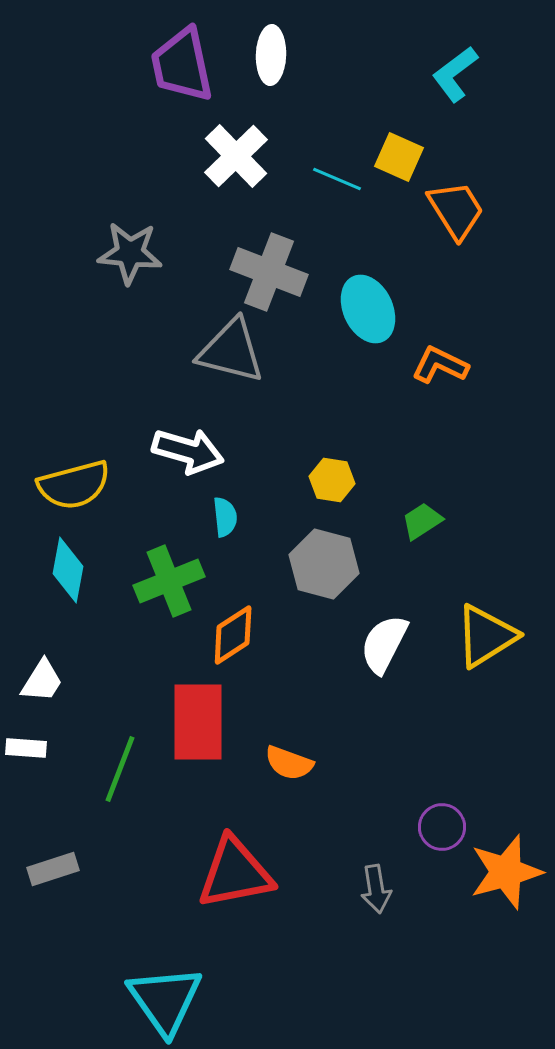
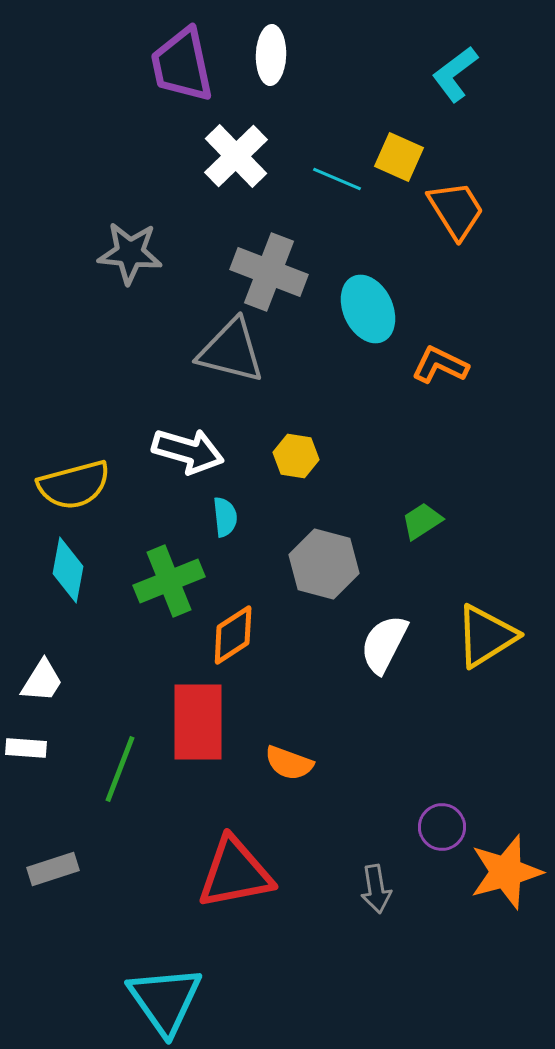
yellow hexagon: moved 36 px left, 24 px up
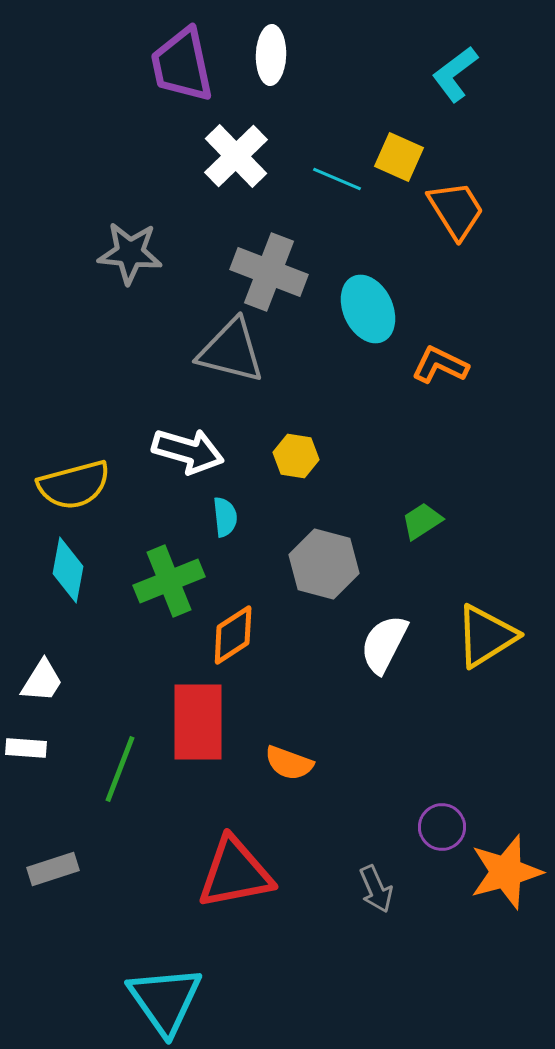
gray arrow: rotated 15 degrees counterclockwise
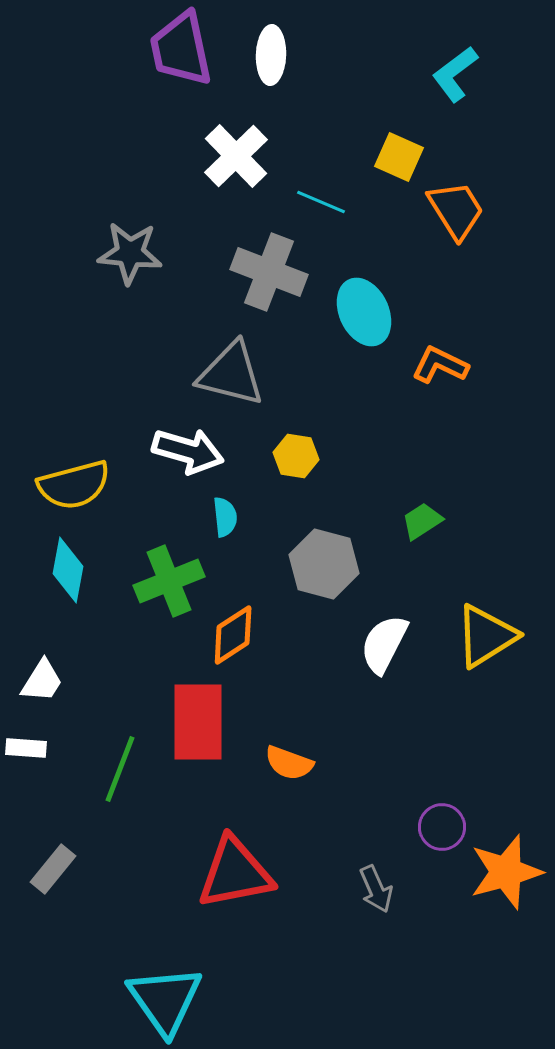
purple trapezoid: moved 1 px left, 16 px up
cyan line: moved 16 px left, 23 px down
cyan ellipse: moved 4 px left, 3 px down
gray triangle: moved 23 px down
gray rectangle: rotated 33 degrees counterclockwise
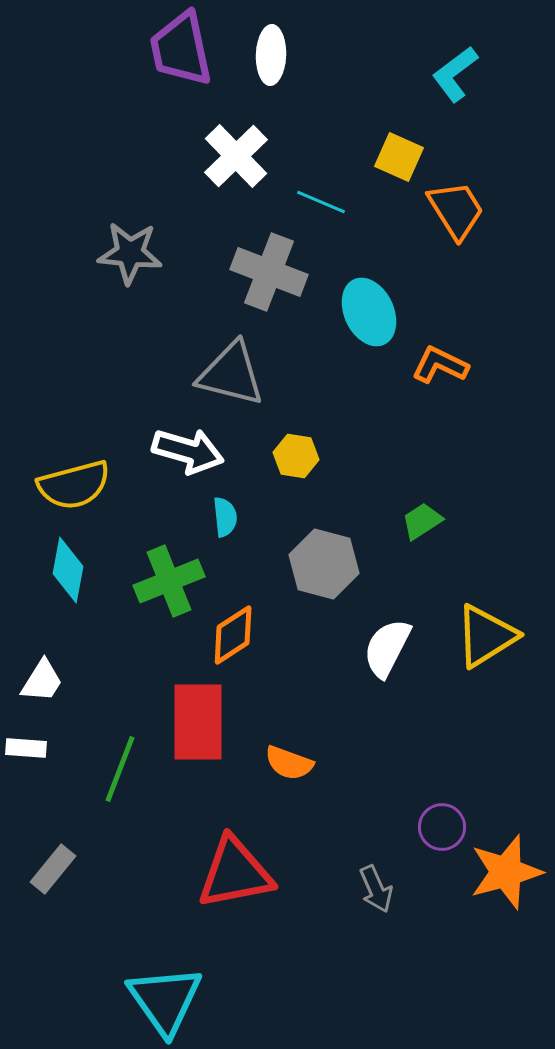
cyan ellipse: moved 5 px right
white semicircle: moved 3 px right, 4 px down
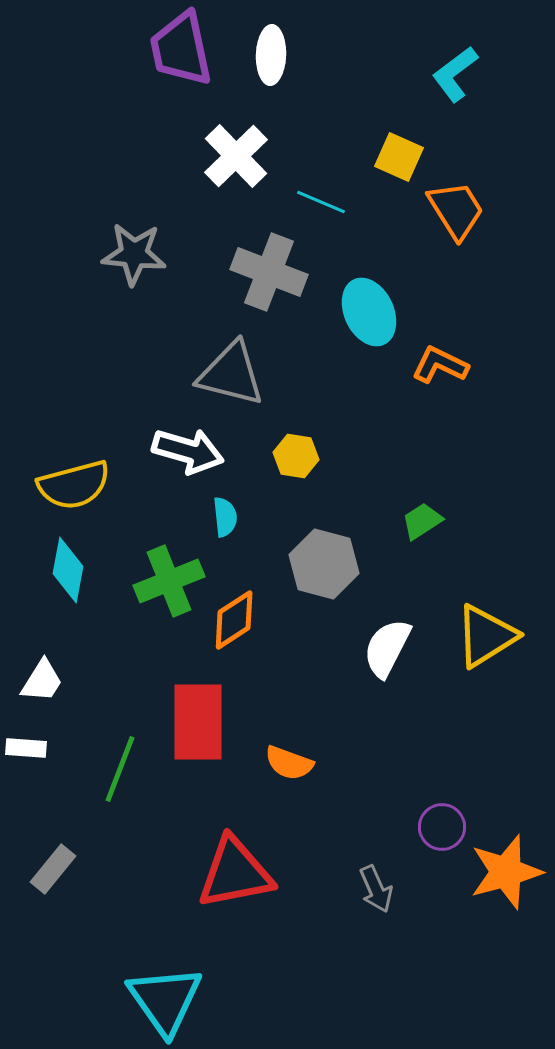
gray star: moved 4 px right, 1 px down
orange diamond: moved 1 px right, 15 px up
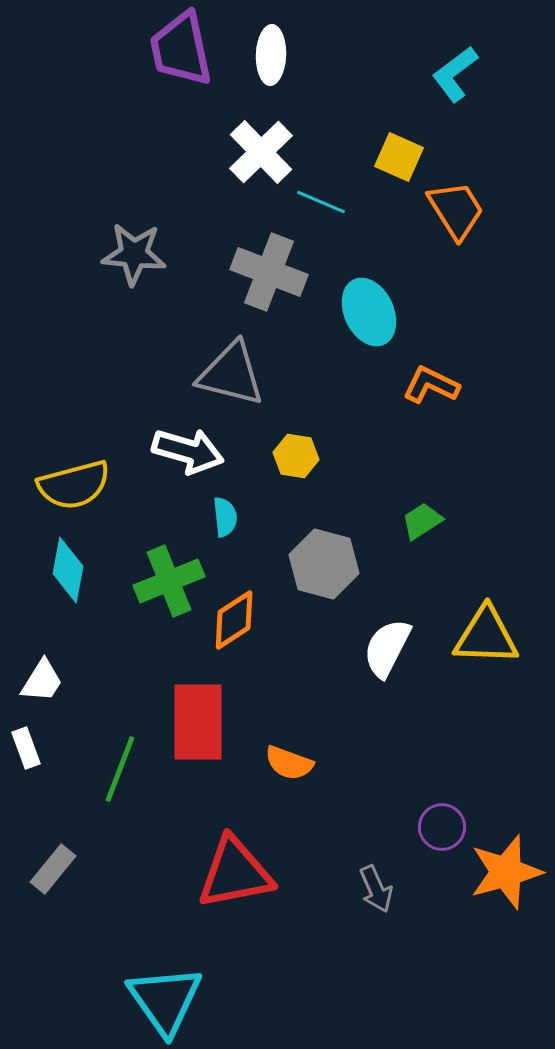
white cross: moved 25 px right, 4 px up
orange L-shape: moved 9 px left, 20 px down
yellow triangle: rotated 34 degrees clockwise
white rectangle: rotated 66 degrees clockwise
